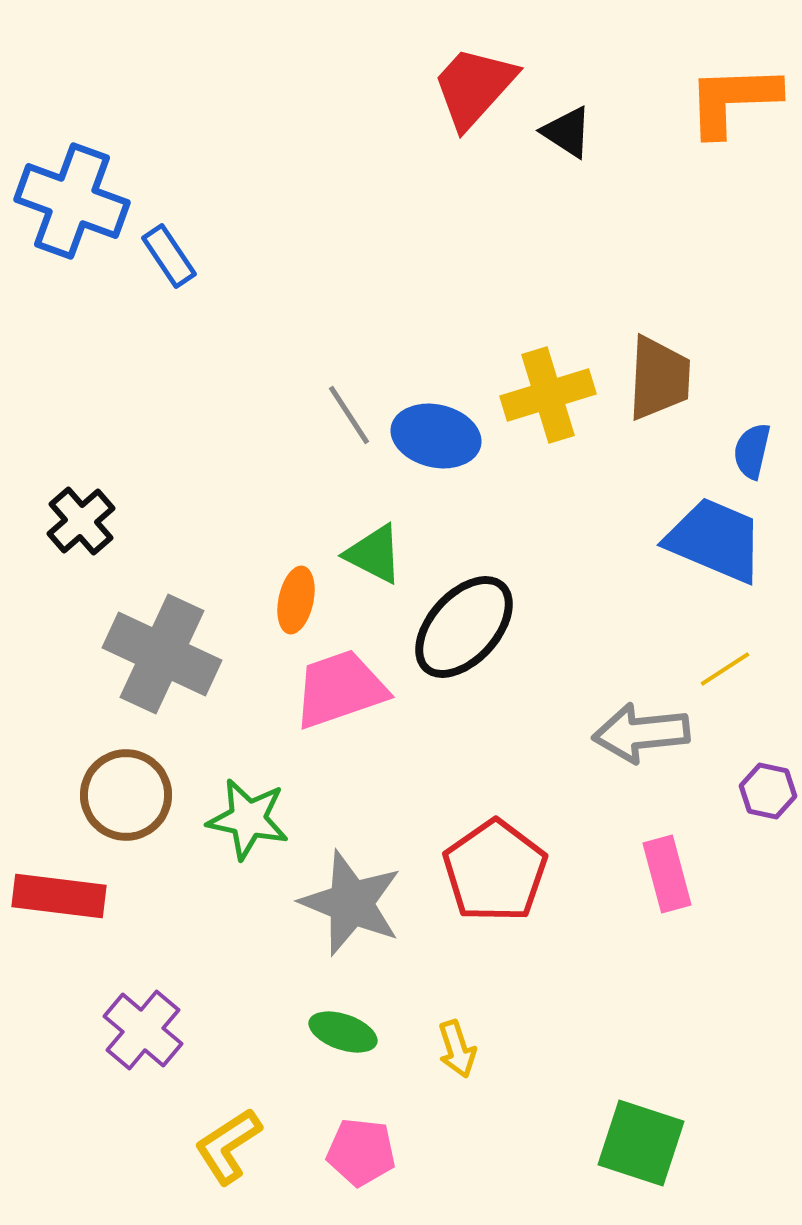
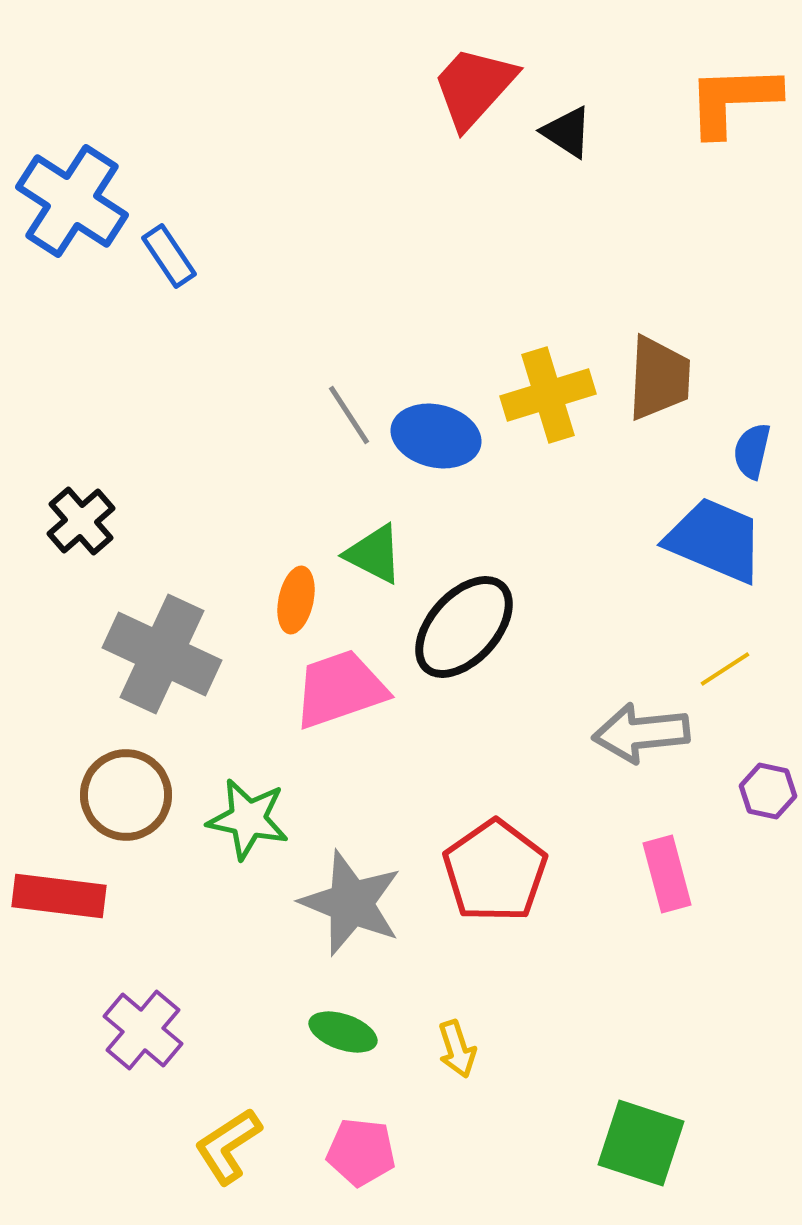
blue cross: rotated 13 degrees clockwise
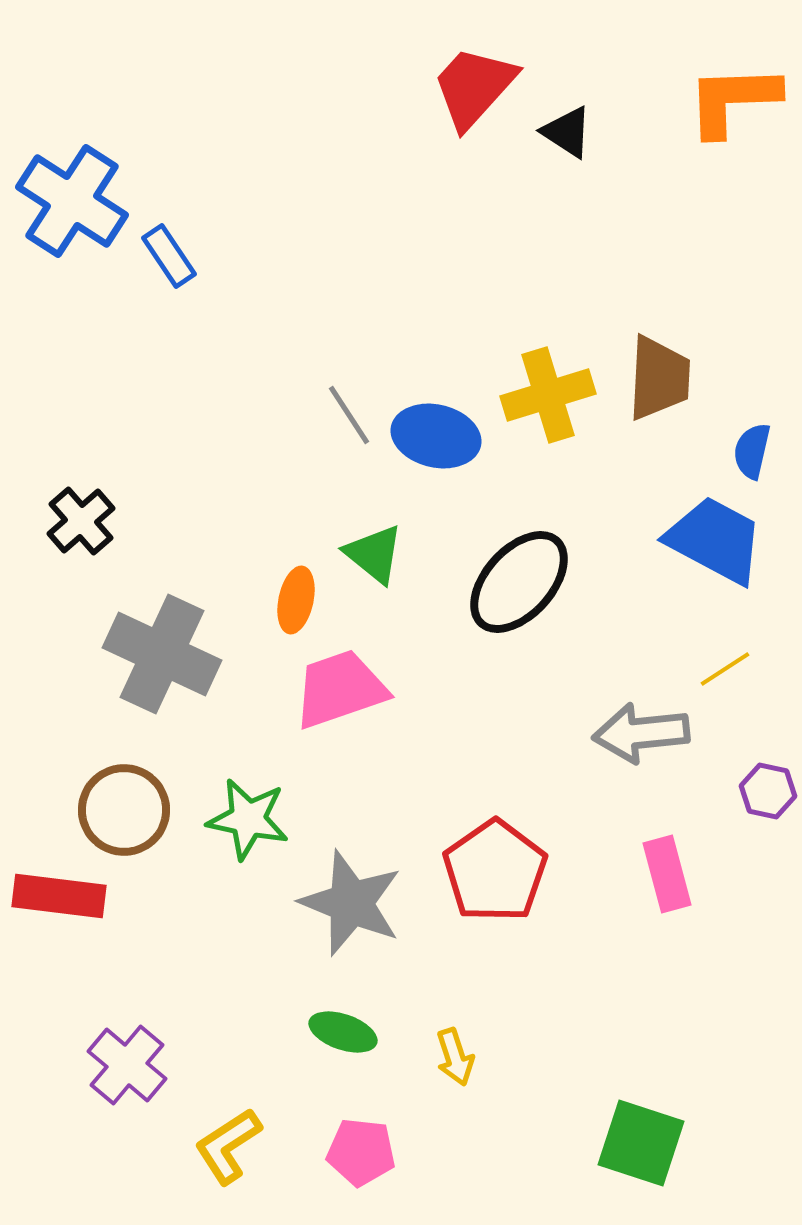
blue trapezoid: rotated 5 degrees clockwise
green triangle: rotated 12 degrees clockwise
black ellipse: moved 55 px right, 45 px up
brown circle: moved 2 px left, 15 px down
purple cross: moved 16 px left, 35 px down
yellow arrow: moved 2 px left, 8 px down
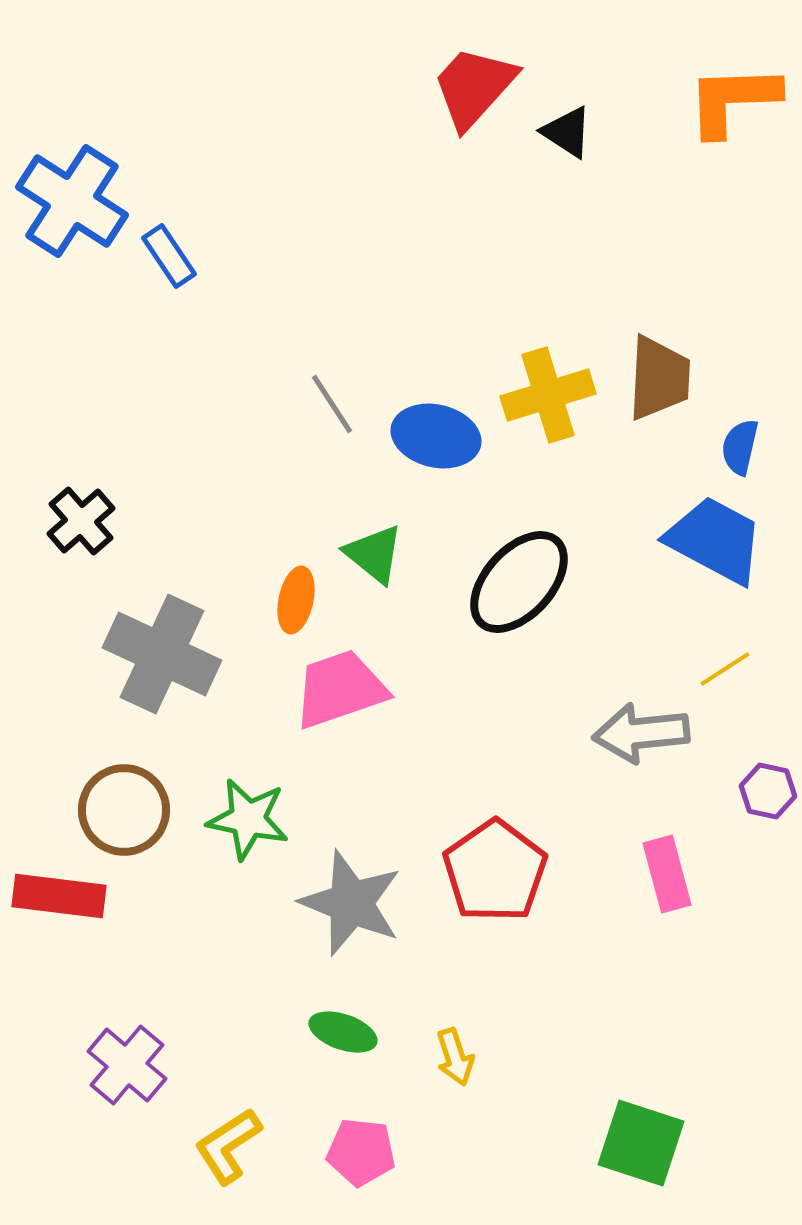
gray line: moved 17 px left, 11 px up
blue semicircle: moved 12 px left, 4 px up
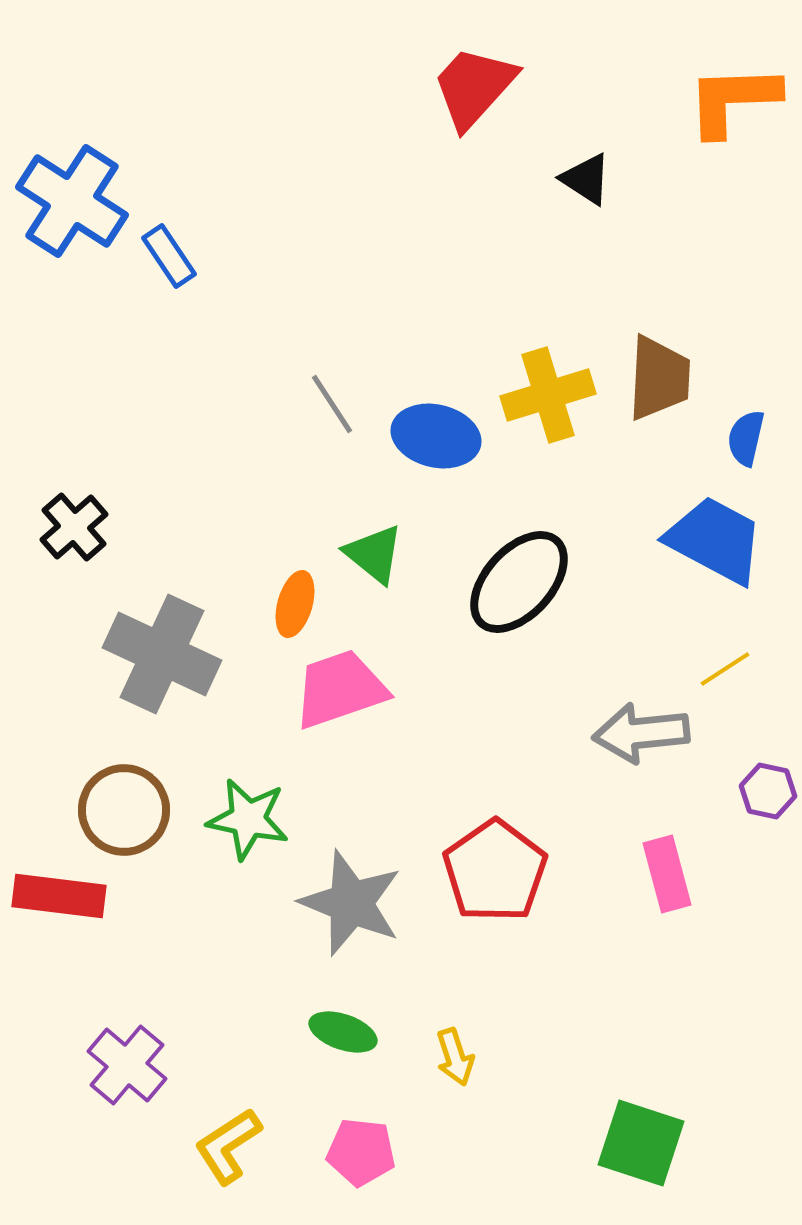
black triangle: moved 19 px right, 47 px down
blue semicircle: moved 6 px right, 9 px up
black cross: moved 7 px left, 6 px down
orange ellipse: moved 1 px left, 4 px down; rotated 4 degrees clockwise
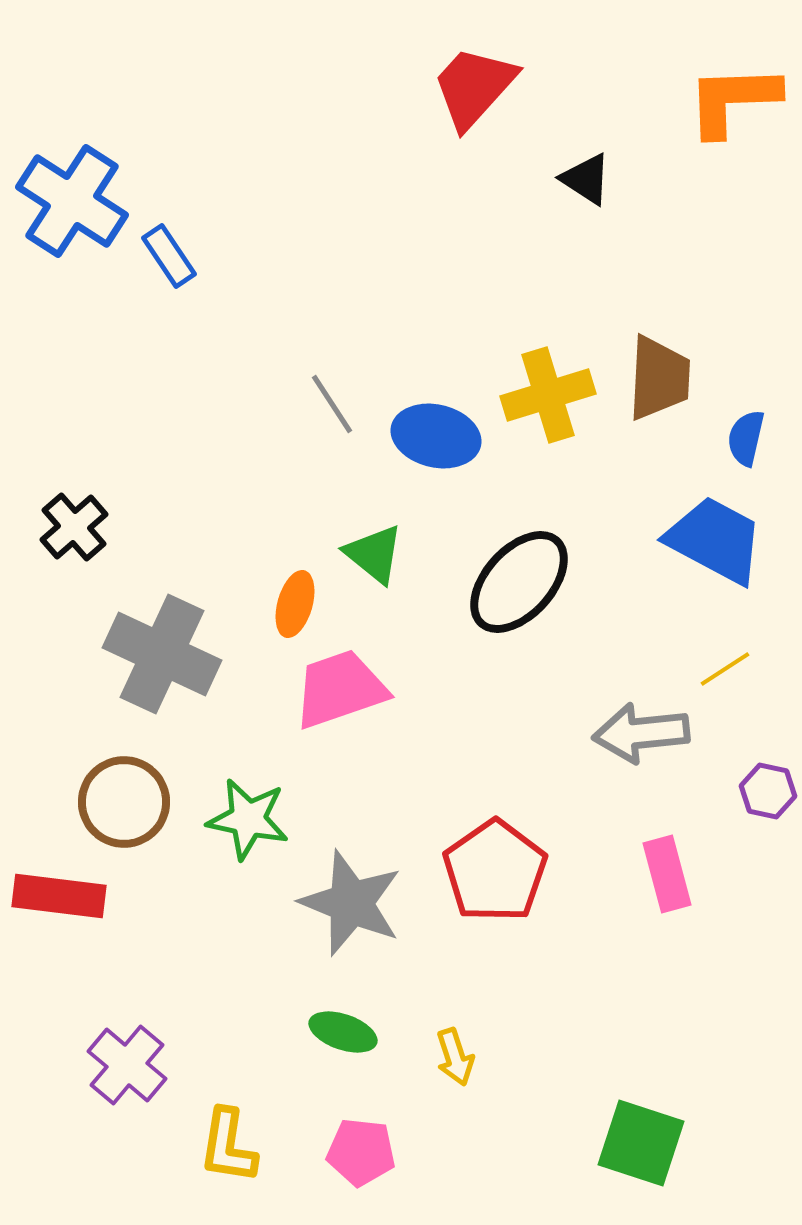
brown circle: moved 8 px up
yellow L-shape: rotated 48 degrees counterclockwise
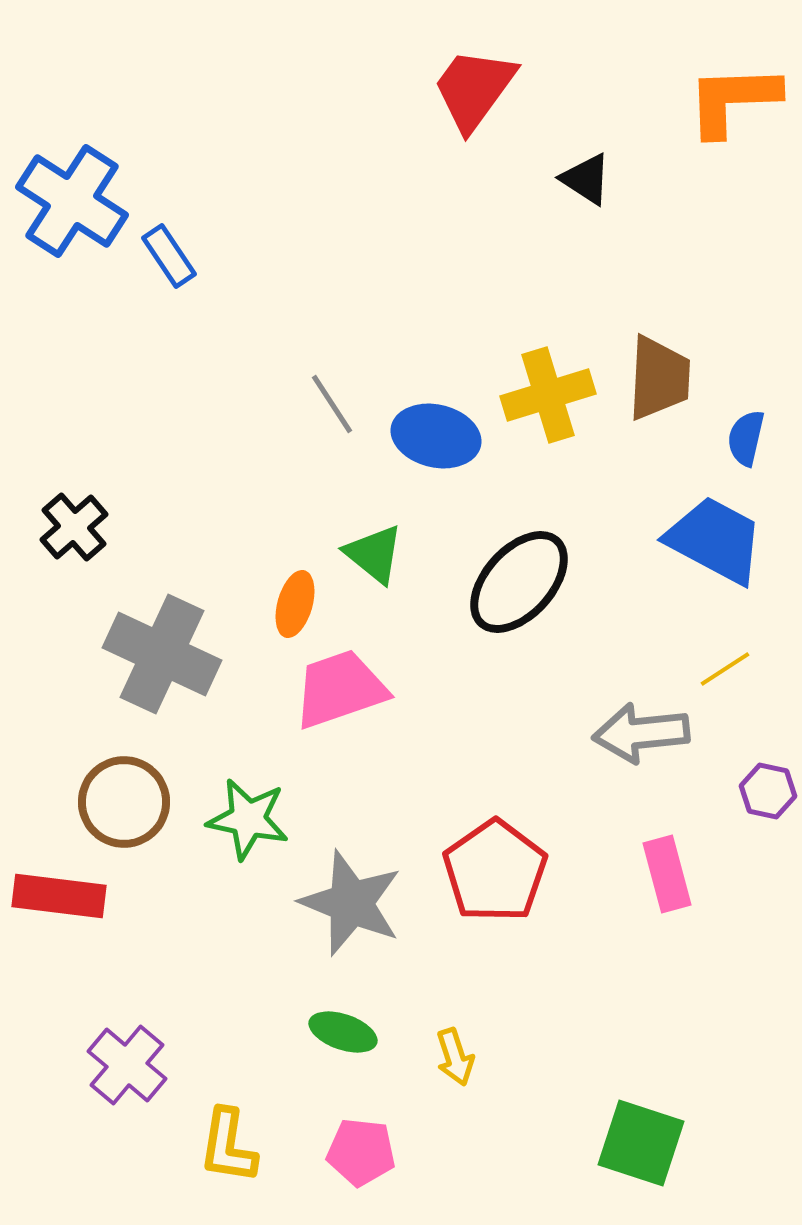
red trapezoid: moved 2 px down; rotated 6 degrees counterclockwise
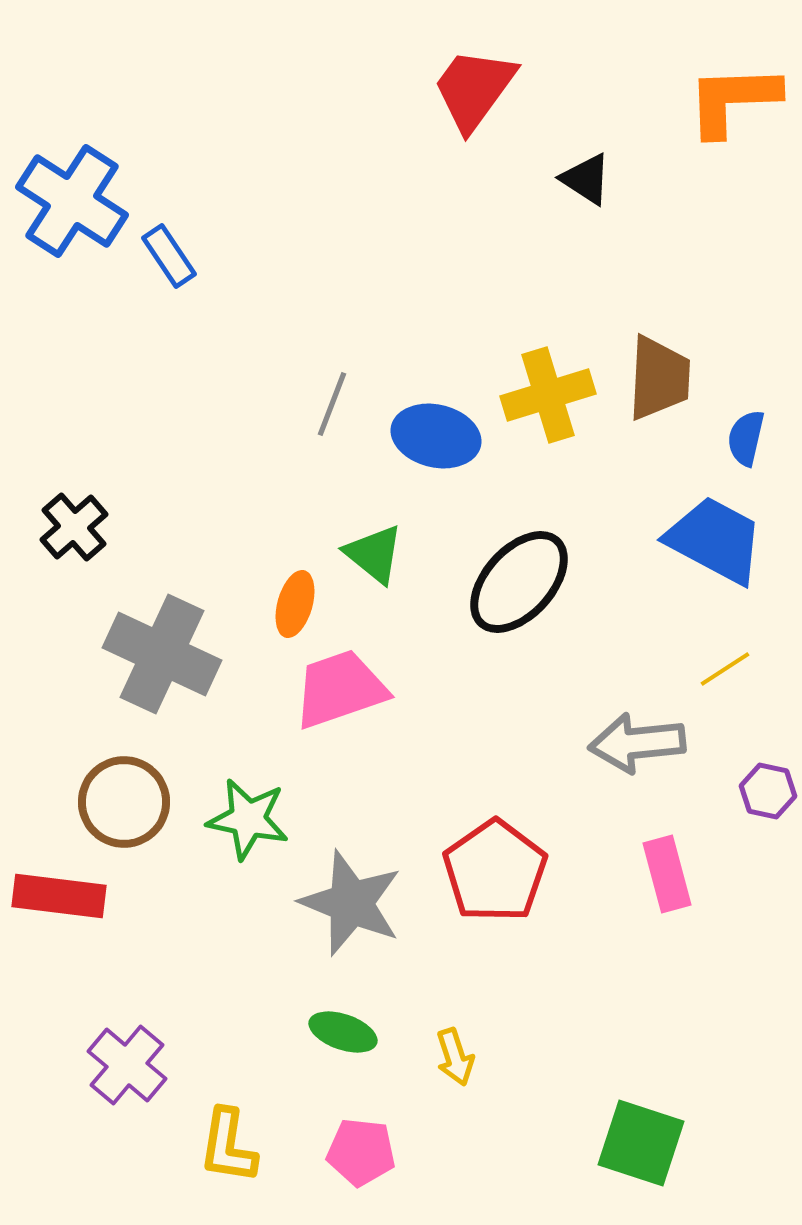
gray line: rotated 54 degrees clockwise
gray arrow: moved 4 px left, 10 px down
